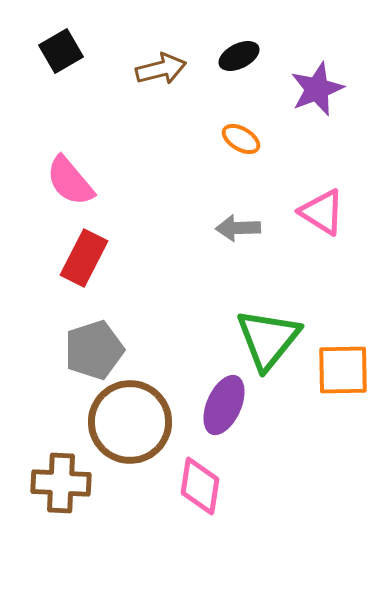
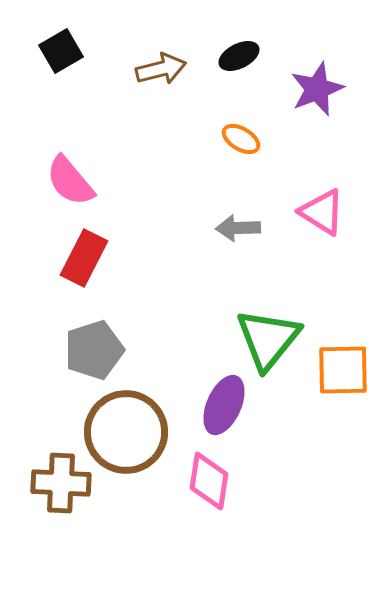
brown circle: moved 4 px left, 10 px down
pink diamond: moved 9 px right, 5 px up
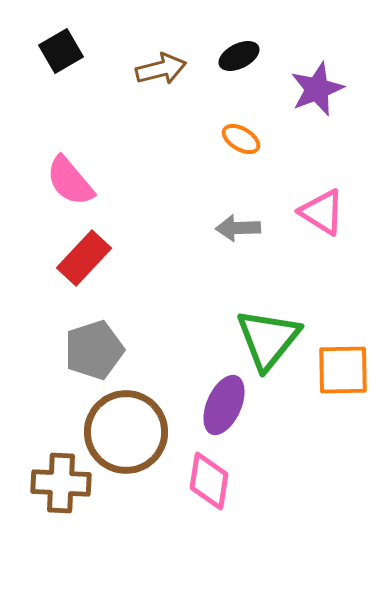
red rectangle: rotated 16 degrees clockwise
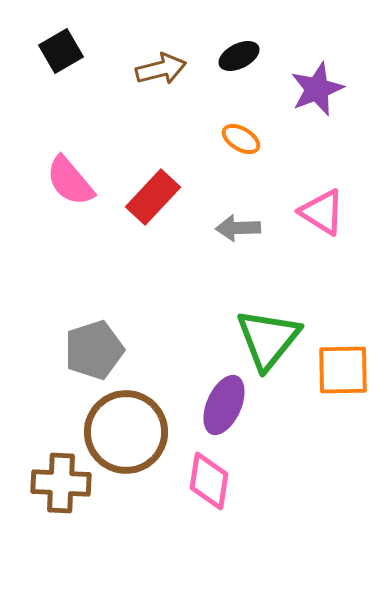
red rectangle: moved 69 px right, 61 px up
